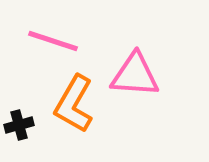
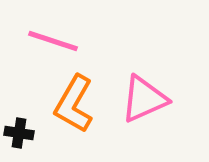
pink triangle: moved 9 px right, 24 px down; rotated 28 degrees counterclockwise
black cross: moved 8 px down; rotated 24 degrees clockwise
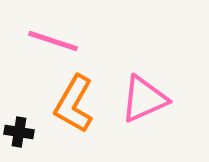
black cross: moved 1 px up
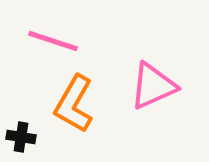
pink triangle: moved 9 px right, 13 px up
black cross: moved 2 px right, 5 px down
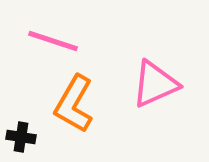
pink triangle: moved 2 px right, 2 px up
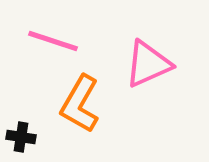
pink triangle: moved 7 px left, 20 px up
orange L-shape: moved 6 px right
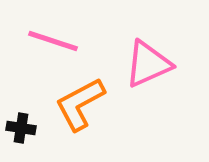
orange L-shape: rotated 32 degrees clockwise
black cross: moved 9 px up
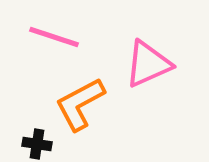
pink line: moved 1 px right, 4 px up
black cross: moved 16 px right, 16 px down
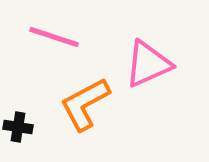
orange L-shape: moved 5 px right
black cross: moved 19 px left, 17 px up
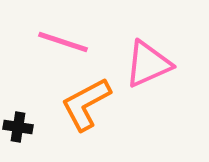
pink line: moved 9 px right, 5 px down
orange L-shape: moved 1 px right
